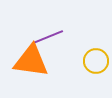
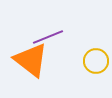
orange triangle: moved 1 px up; rotated 30 degrees clockwise
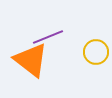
yellow circle: moved 9 px up
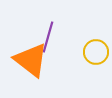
purple line: rotated 52 degrees counterclockwise
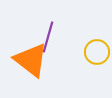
yellow circle: moved 1 px right
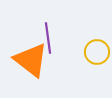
purple line: moved 1 px down; rotated 24 degrees counterclockwise
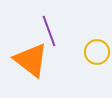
purple line: moved 1 px right, 7 px up; rotated 12 degrees counterclockwise
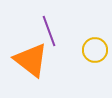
yellow circle: moved 2 px left, 2 px up
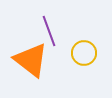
yellow circle: moved 11 px left, 3 px down
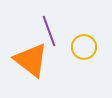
yellow circle: moved 6 px up
